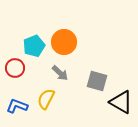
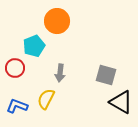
orange circle: moved 7 px left, 21 px up
gray arrow: rotated 54 degrees clockwise
gray square: moved 9 px right, 6 px up
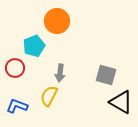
yellow semicircle: moved 3 px right, 3 px up
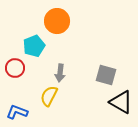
blue L-shape: moved 6 px down
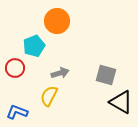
gray arrow: rotated 114 degrees counterclockwise
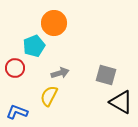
orange circle: moved 3 px left, 2 px down
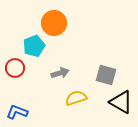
yellow semicircle: moved 27 px right, 2 px down; rotated 45 degrees clockwise
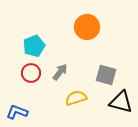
orange circle: moved 33 px right, 4 px down
red circle: moved 16 px right, 5 px down
gray arrow: moved 1 px up; rotated 36 degrees counterclockwise
black triangle: rotated 15 degrees counterclockwise
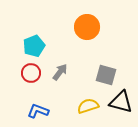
yellow semicircle: moved 12 px right, 8 px down
blue L-shape: moved 21 px right, 1 px up
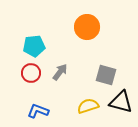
cyan pentagon: rotated 15 degrees clockwise
